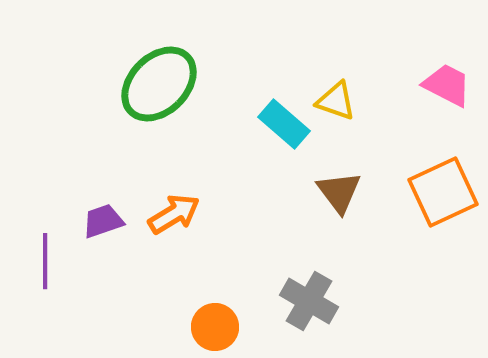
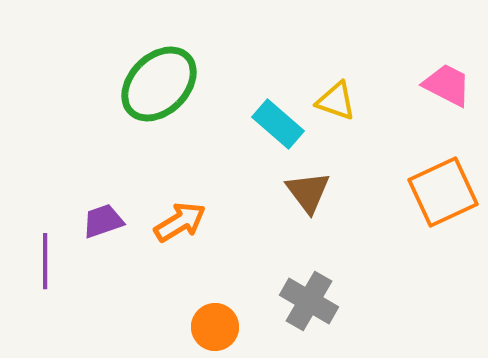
cyan rectangle: moved 6 px left
brown triangle: moved 31 px left
orange arrow: moved 6 px right, 8 px down
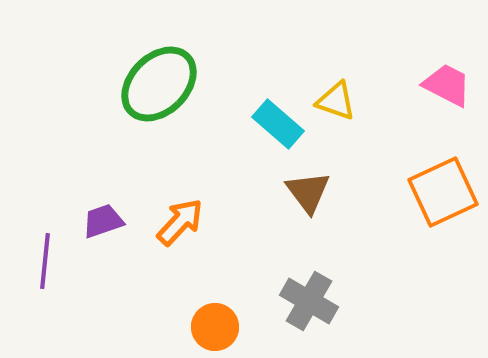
orange arrow: rotated 16 degrees counterclockwise
purple line: rotated 6 degrees clockwise
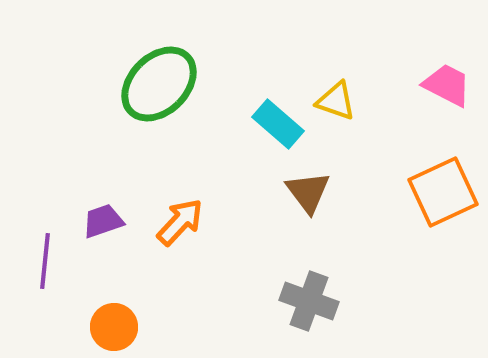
gray cross: rotated 10 degrees counterclockwise
orange circle: moved 101 px left
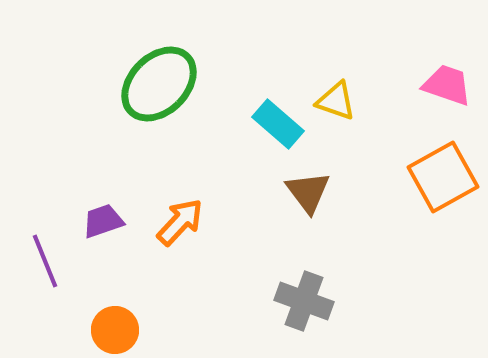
pink trapezoid: rotated 8 degrees counterclockwise
orange square: moved 15 px up; rotated 4 degrees counterclockwise
purple line: rotated 28 degrees counterclockwise
gray cross: moved 5 px left
orange circle: moved 1 px right, 3 px down
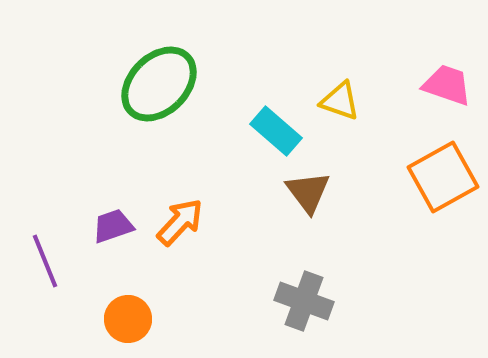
yellow triangle: moved 4 px right
cyan rectangle: moved 2 px left, 7 px down
purple trapezoid: moved 10 px right, 5 px down
orange circle: moved 13 px right, 11 px up
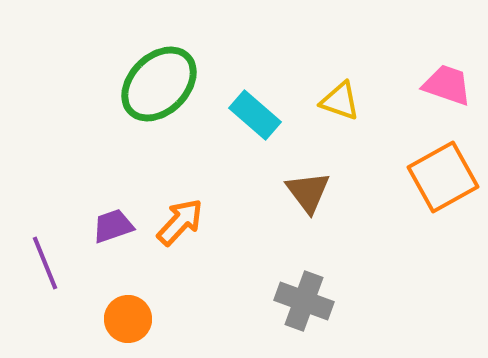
cyan rectangle: moved 21 px left, 16 px up
purple line: moved 2 px down
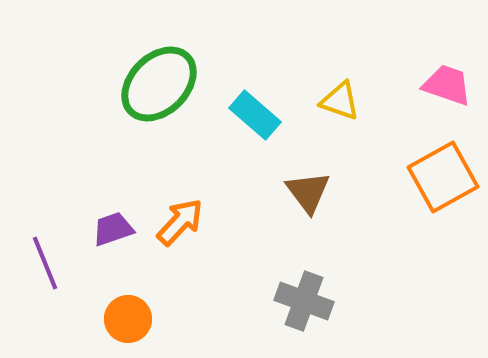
purple trapezoid: moved 3 px down
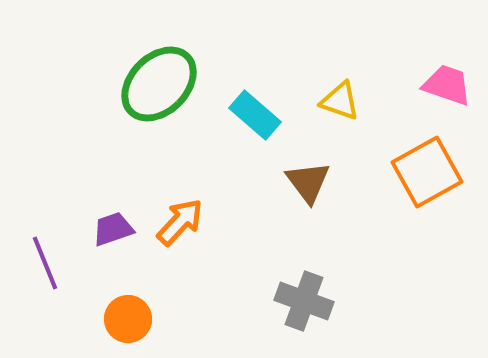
orange square: moved 16 px left, 5 px up
brown triangle: moved 10 px up
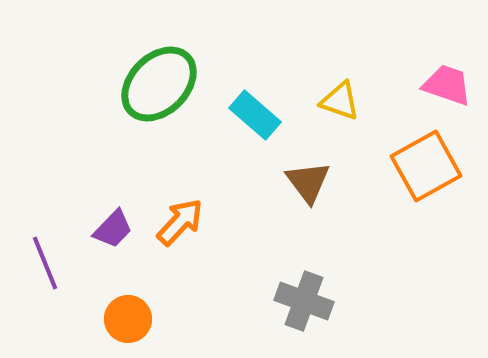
orange square: moved 1 px left, 6 px up
purple trapezoid: rotated 153 degrees clockwise
